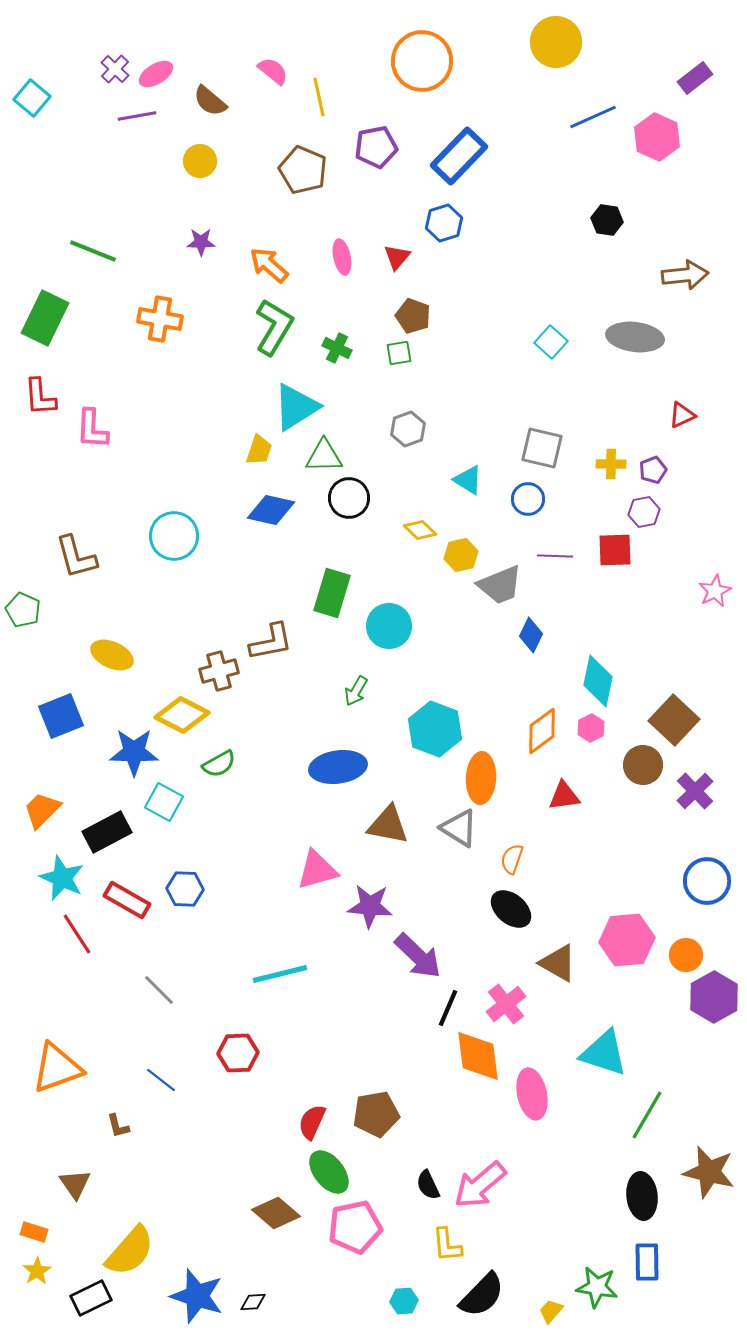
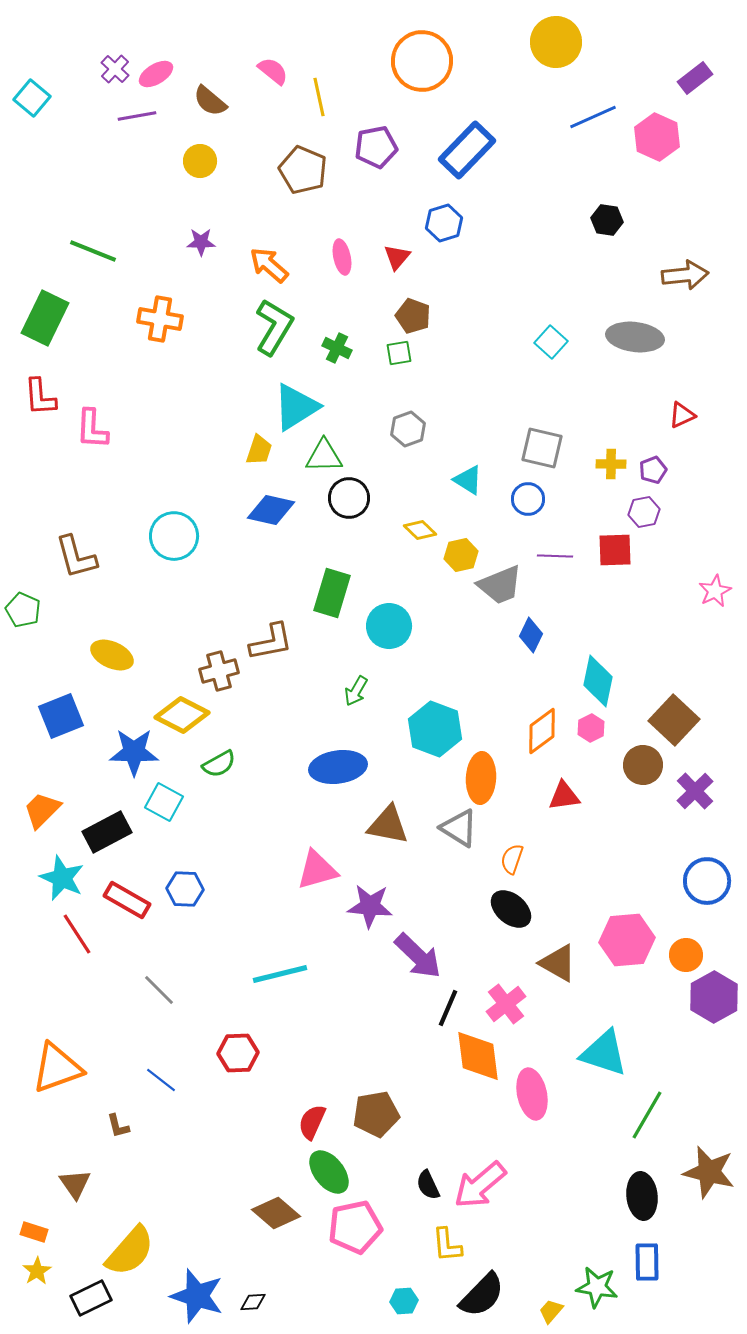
blue rectangle at (459, 156): moved 8 px right, 6 px up
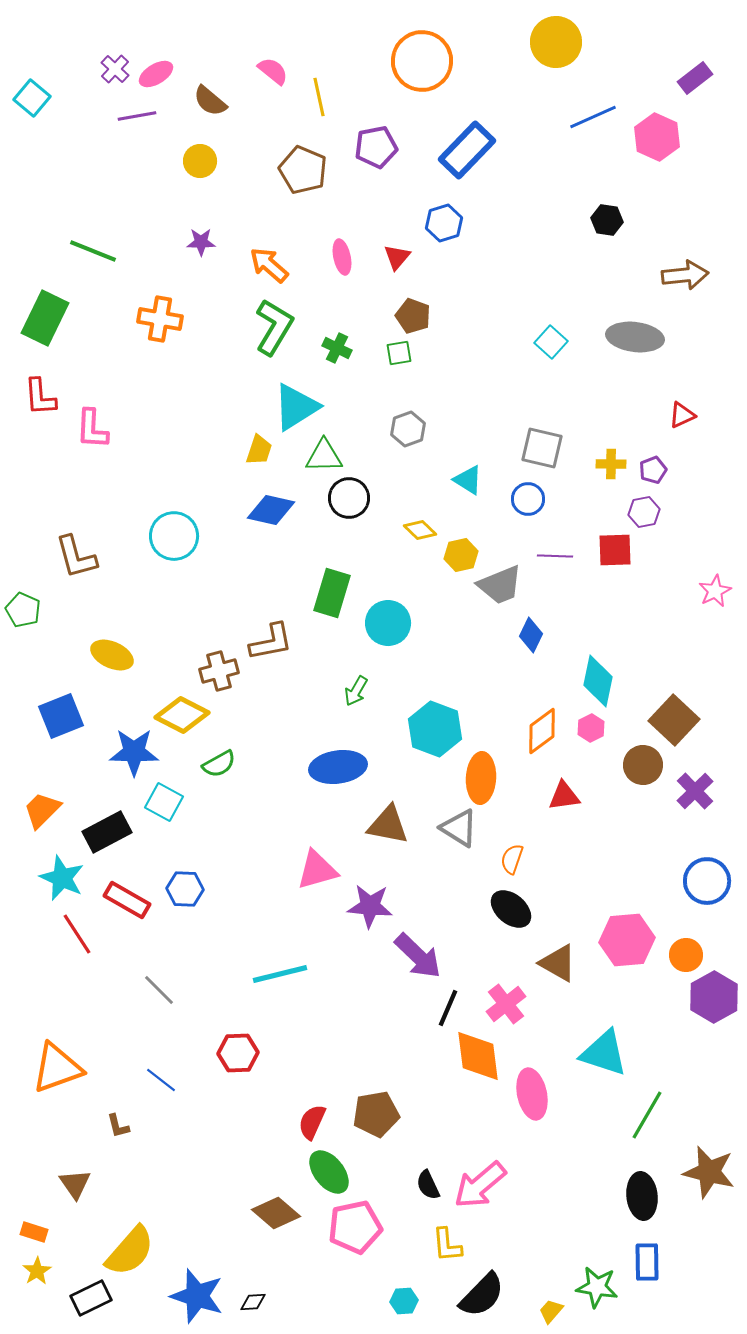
cyan circle at (389, 626): moved 1 px left, 3 px up
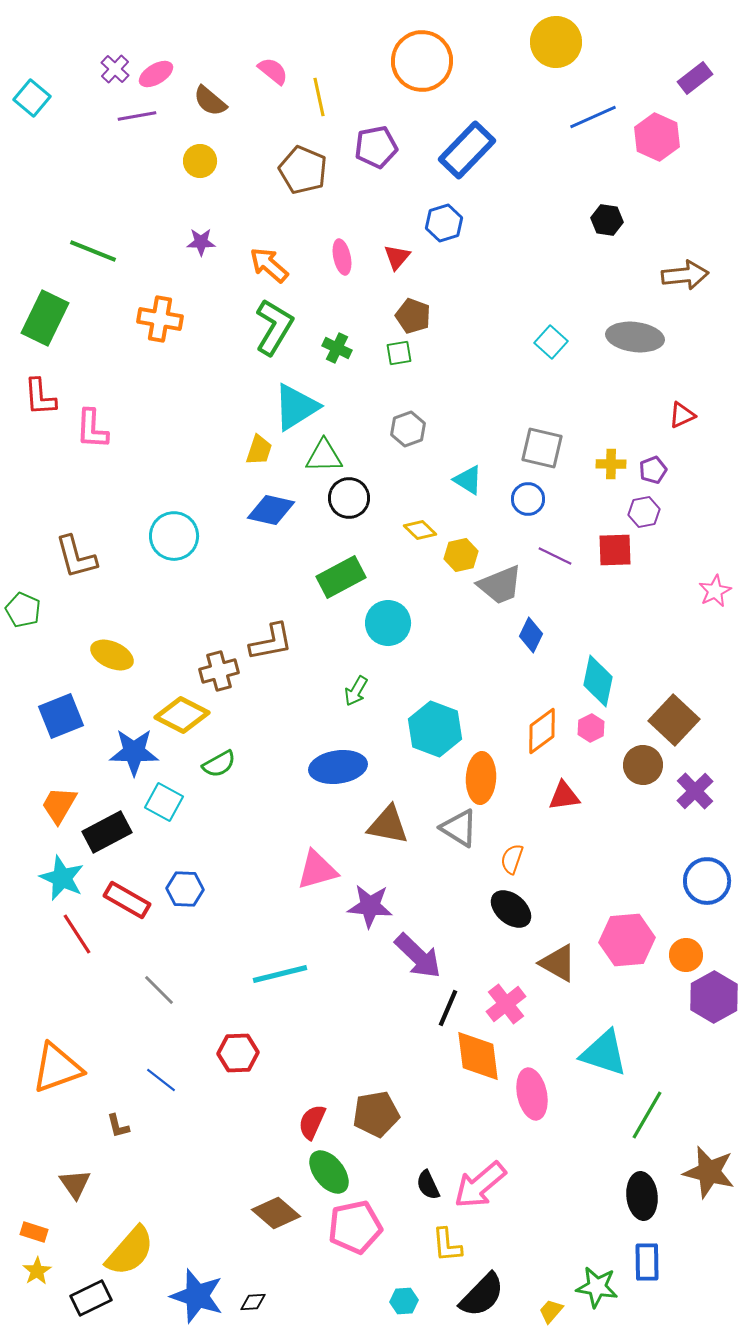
purple line at (555, 556): rotated 24 degrees clockwise
green rectangle at (332, 593): moved 9 px right, 16 px up; rotated 45 degrees clockwise
orange trapezoid at (42, 810): moved 17 px right, 5 px up; rotated 15 degrees counterclockwise
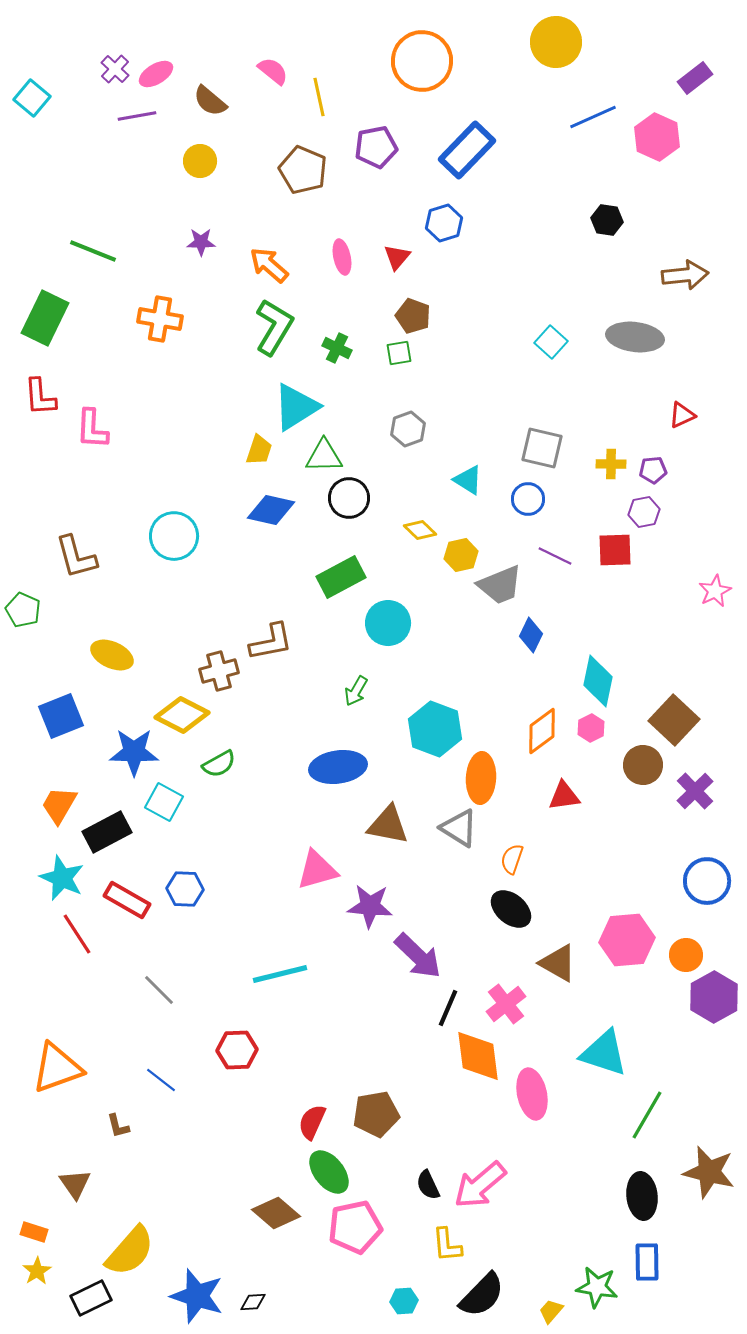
purple pentagon at (653, 470): rotated 16 degrees clockwise
red hexagon at (238, 1053): moved 1 px left, 3 px up
